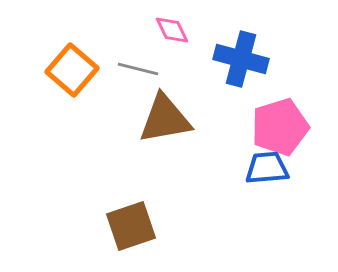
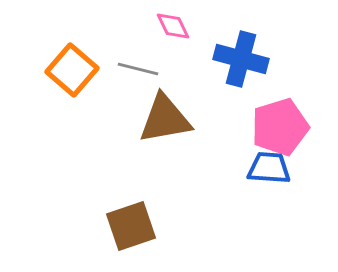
pink diamond: moved 1 px right, 4 px up
blue trapezoid: moved 2 px right; rotated 9 degrees clockwise
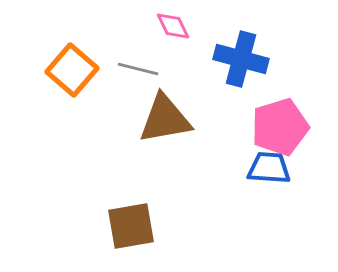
brown square: rotated 9 degrees clockwise
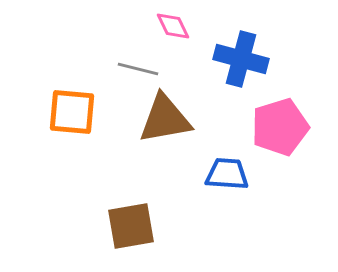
orange square: moved 42 px down; rotated 36 degrees counterclockwise
blue trapezoid: moved 42 px left, 6 px down
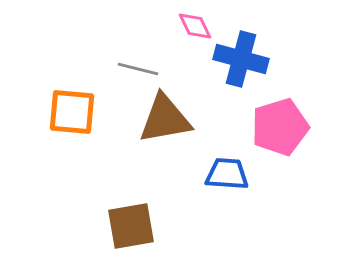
pink diamond: moved 22 px right
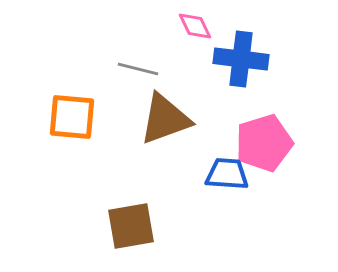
blue cross: rotated 8 degrees counterclockwise
orange square: moved 5 px down
brown triangle: rotated 10 degrees counterclockwise
pink pentagon: moved 16 px left, 16 px down
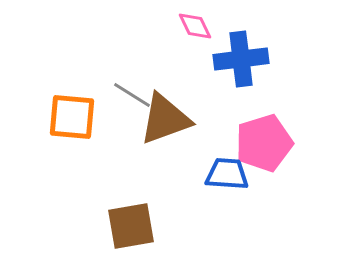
blue cross: rotated 14 degrees counterclockwise
gray line: moved 6 px left, 26 px down; rotated 18 degrees clockwise
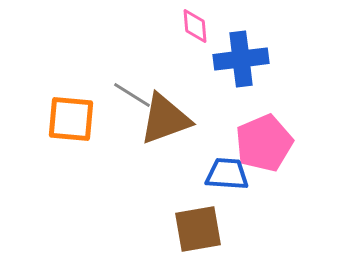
pink diamond: rotated 21 degrees clockwise
orange square: moved 1 px left, 2 px down
pink pentagon: rotated 6 degrees counterclockwise
brown square: moved 67 px right, 3 px down
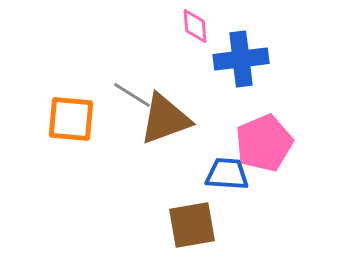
brown square: moved 6 px left, 4 px up
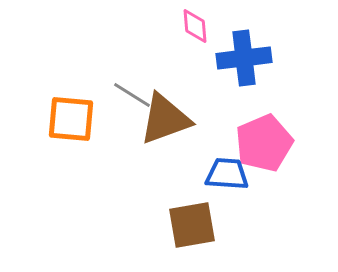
blue cross: moved 3 px right, 1 px up
